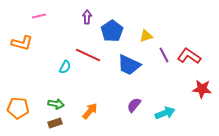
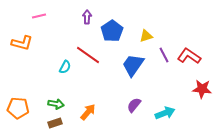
red line: rotated 10 degrees clockwise
blue trapezoid: moved 4 px right; rotated 100 degrees clockwise
orange arrow: moved 2 px left, 1 px down
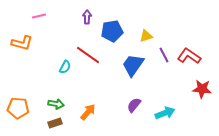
blue pentagon: rotated 25 degrees clockwise
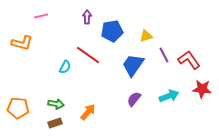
pink line: moved 2 px right
red L-shape: moved 4 px down; rotated 20 degrees clockwise
purple semicircle: moved 6 px up
cyan arrow: moved 4 px right, 17 px up
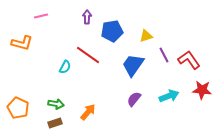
red star: moved 1 px down
orange pentagon: rotated 20 degrees clockwise
